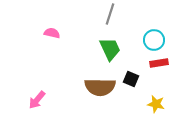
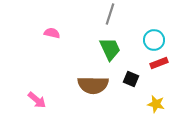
red rectangle: rotated 12 degrees counterclockwise
brown semicircle: moved 7 px left, 2 px up
pink arrow: rotated 90 degrees counterclockwise
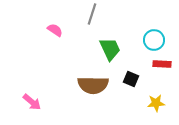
gray line: moved 18 px left
pink semicircle: moved 3 px right, 3 px up; rotated 21 degrees clockwise
red rectangle: moved 3 px right, 1 px down; rotated 24 degrees clockwise
pink arrow: moved 5 px left, 2 px down
yellow star: moved 1 px up; rotated 18 degrees counterclockwise
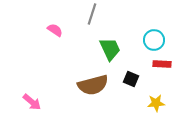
brown semicircle: rotated 16 degrees counterclockwise
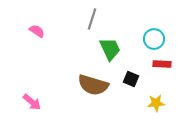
gray line: moved 5 px down
pink semicircle: moved 18 px left, 1 px down
cyan circle: moved 1 px up
brown semicircle: rotated 32 degrees clockwise
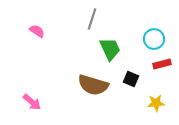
red rectangle: rotated 18 degrees counterclockwise
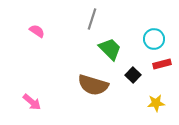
green trapezoid: rotated 20 degrees counterclockwise
black square: moved 2 px right, 4 px up; rotated 21 degrees clockwise
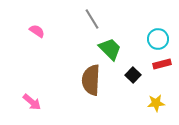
gray line: rotated 50 degrees counterclockwise
cyan circle: moved 4 px right
brown semicircle: moved 2 px left, 5 px up; rotated 76 degrees clockwise
